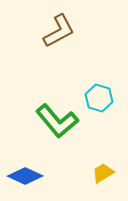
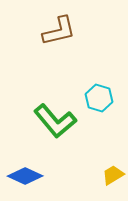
brown L-shape: rotated 15 degrees clockwise
green L-shape: moved 2 px left
yellow trapezoid: moved 10 px right, 2 px down
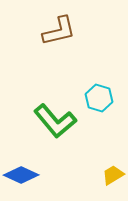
blue diamond: moved 4 px left, 1 px up
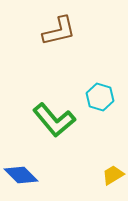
cyan hexagon: moved 1 px right, 1 px up
green L-shape: moved 1 px left, 1 px up
blue diamond: rotated 20 degrees clockwise
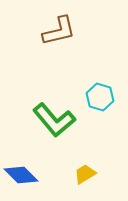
yellow trapezoid: moved 28 px left, 1 px up
